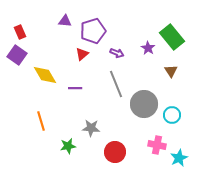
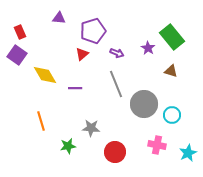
purple triangle: moved 6 px left, 3 px up
brown triangle: rotated 40 degrees counterclockwise
cyan star: moved 9 px right, 5 px up
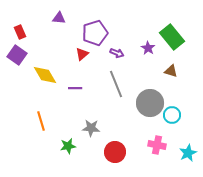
purple pentagon: moved 2 px right, 2 px down
gray circle: moved 6 px right, 1 px up
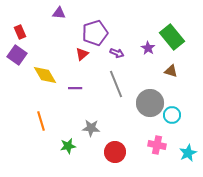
purple triangle: moved 5 px up
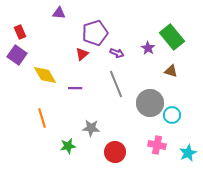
orange line: moved 1 px right, 3 px up
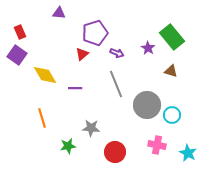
gray circle: moved 3 px left, 2 px down
cyan star: rotated 18 degrees counterclockwise
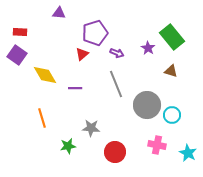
red rectangle: rotated 64 degrees counterclockwise
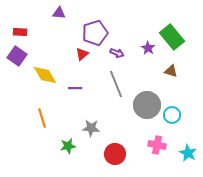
purple square: moved 1 px down
red circle: moved 2 px down
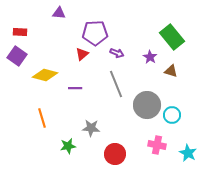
purple pentagon: rotated 15 degrees clockwise
purple star: moved 2 px right, 9 px down
yellow diamond: rotated 45 degrees counterclockwise
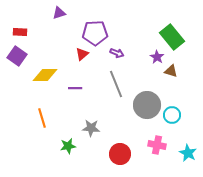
purple triangle: rotated 24 degrees counterclockwise
purple star: moved 7 px right
yellow diamond: rotated 15 degrees counterclockwise
red circle: moved 5 px right
